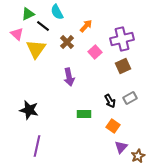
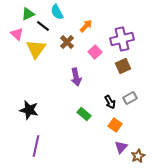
purple arrow: moved 7 px right
black arrow: moved 1 px down
green rectangle: rotated 40 degrees clockwise
orange square: moved 2 px right, 1 px up
purple line: moved 1 px left
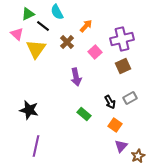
purple triangle: moved 1 px up
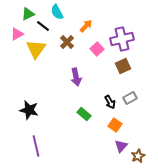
pink triangle: rotated 48 degrees clockwise
pink square: moved 2 px right, 3 px up
purple line: rotated 25 degrees counterclockwise
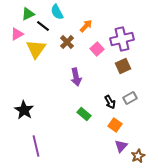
black star: moved 5 px left; rotated 18 degrees clockwise
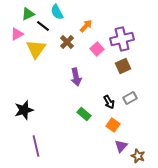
black arrow: moved 1 px left
black star: rotated 24 degrees clockwise
orange square: moved 2 px left
brown star: rotated 24 degrees counterclockwise
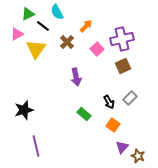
gray rectangle: rotated 16 degrees counterclockwise
purple triangle: moved 1 px right, 1 px down
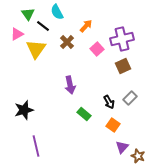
green triangle: rotated 40 degrees counterclockwise
purple arrow: moved 6 px left, 8 px down
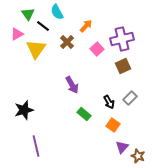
purple arrow: moved 2 px right; rotated 18 degrees counterclockwise
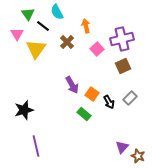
orange arrow: rotated 56 degrees counterclockwise
pink triangle: rotated 32 degrees counterclockwise
orange square: moved 21 px left, 31 px up
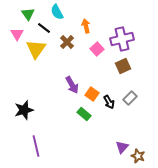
black line: moved 1 px right, 2 px down
